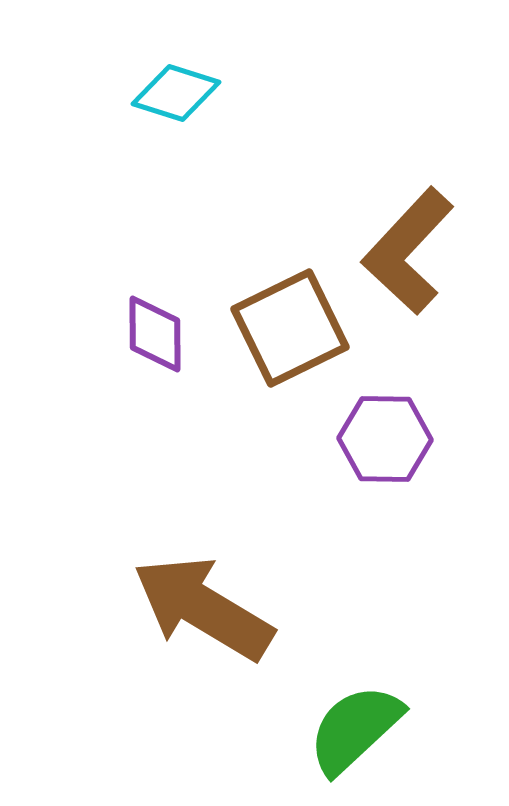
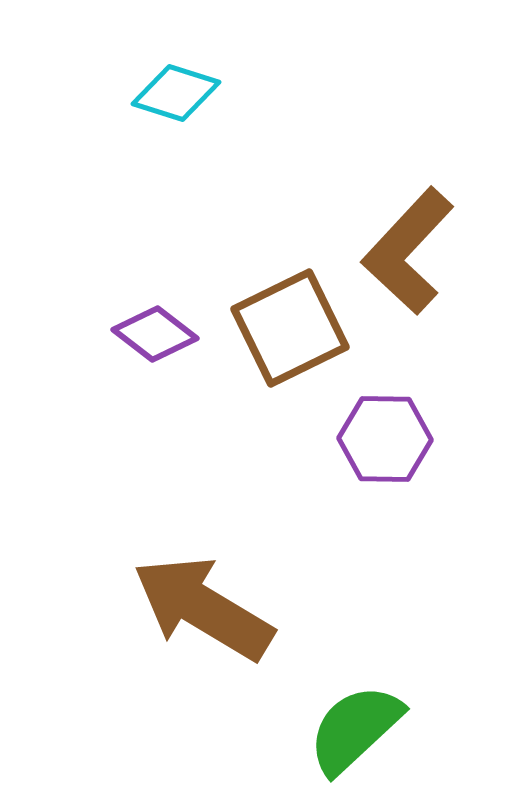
purple diamond: rotated 52 degrees counterclockwise
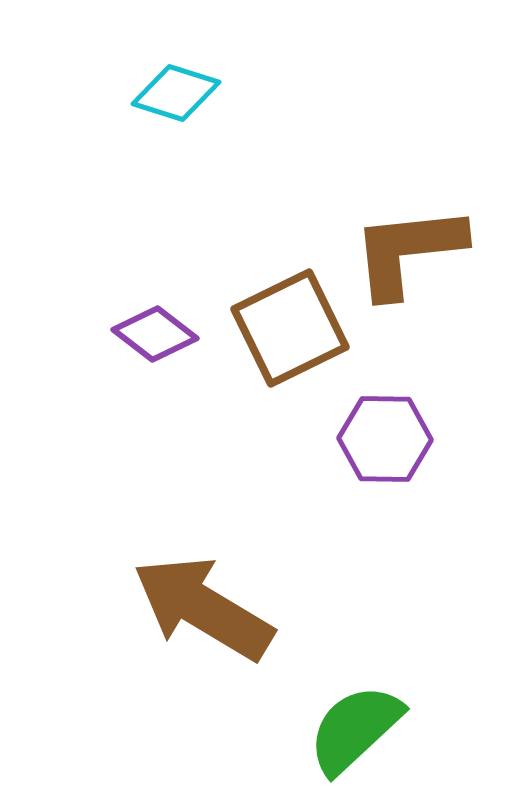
brown L-shape: rotated 41 degrees clockwise
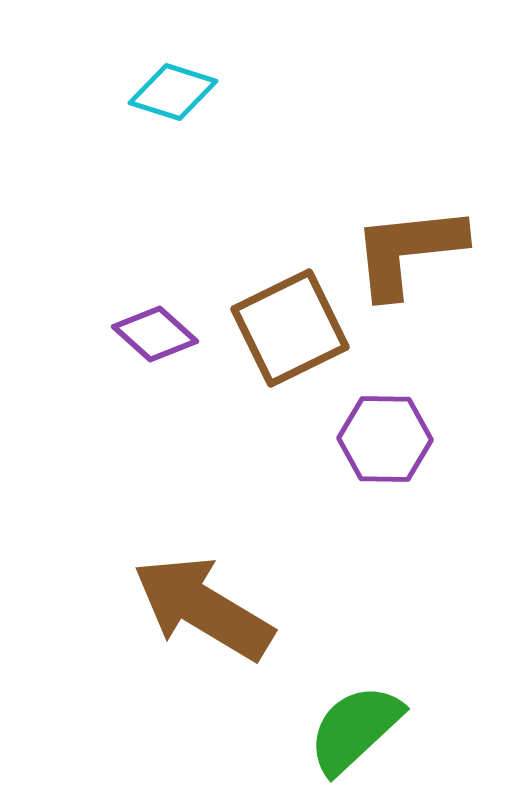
cyan diamond: moved 3 px left, 1 px up
purple diamond: rotated 4 degrees clockwise
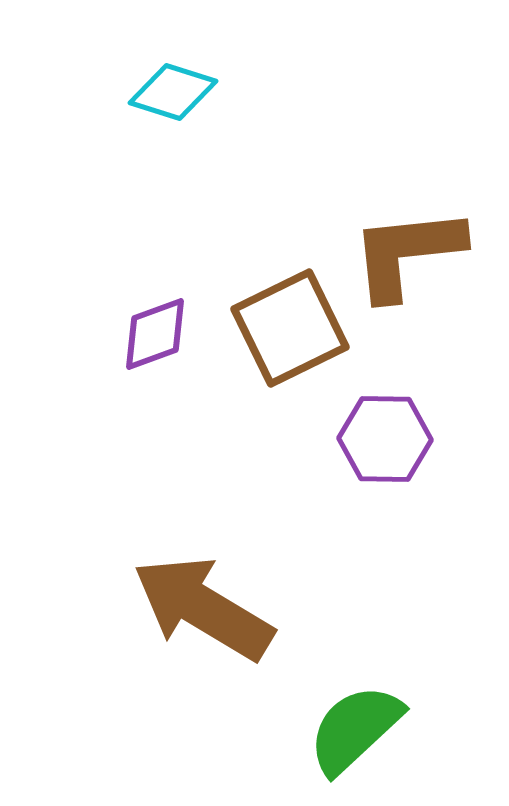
brown L-shape: moved 1 px left, 2 px down
purple diamond: rotated 62 degrees counterclockwise
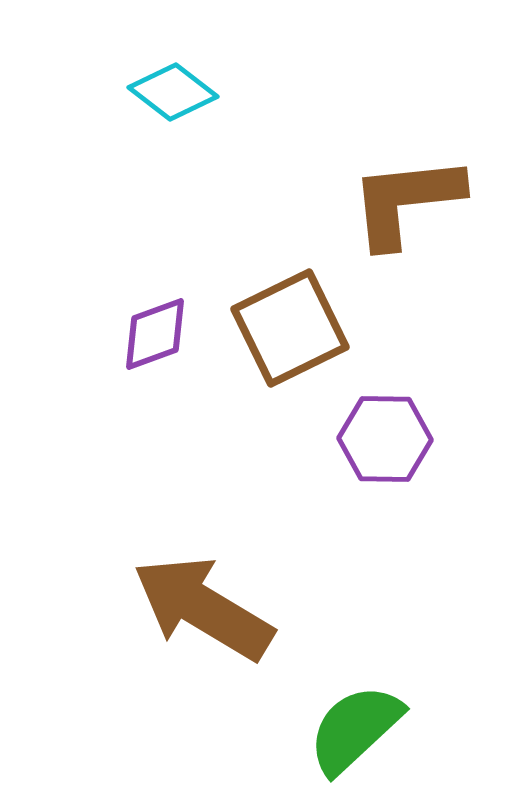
cyan diamond: rotated 20 degrees clockwise
brown L-shape: moved 1 px left, 52 px up
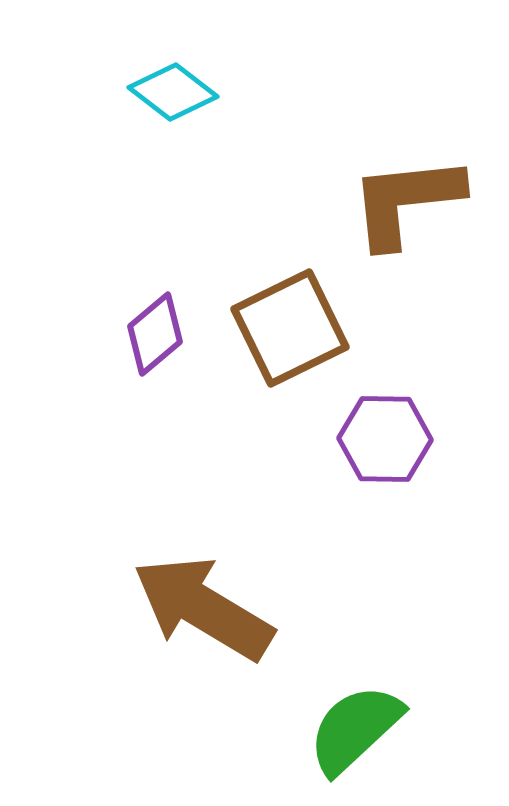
purple diamond: rotated 20 degrees counterclockwise
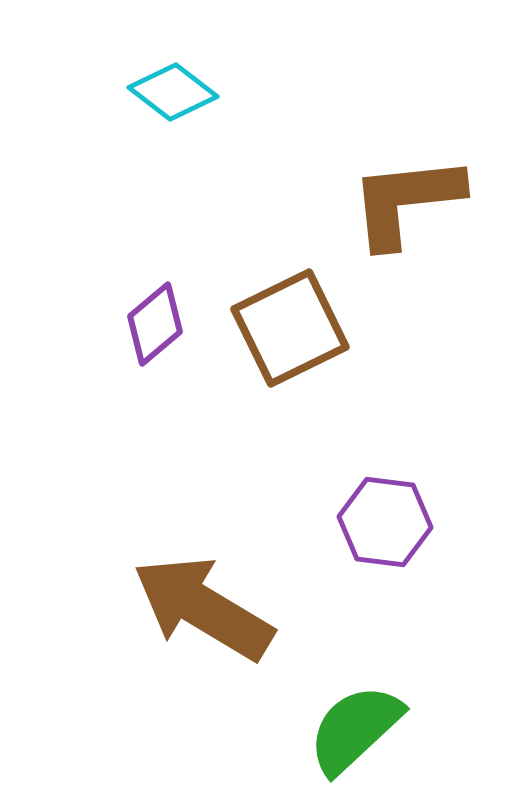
purple diamond: moved 10 px up
purple hexagon: moved 83 px down; rotated 6 degrees clockwise
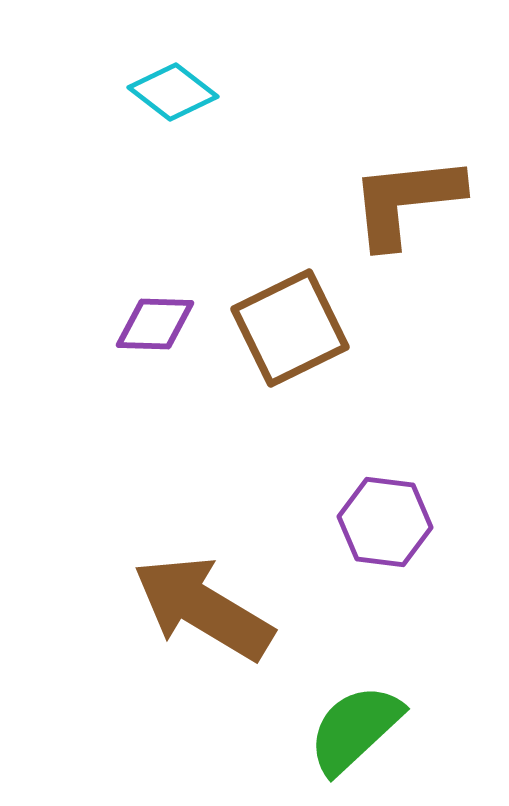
purple diamond: rotated 42 degrees clockwise
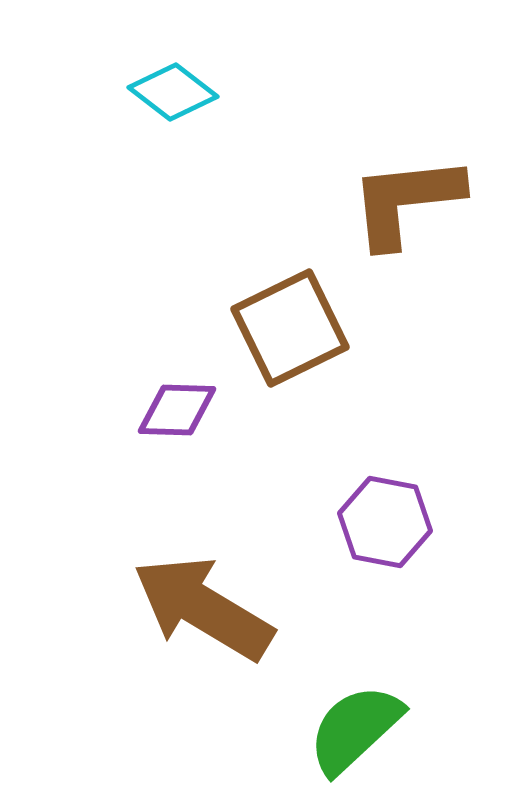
purple diamond: moved 22 px right, 86 px down
purple hexagon: rotated 4 degrees clockwise
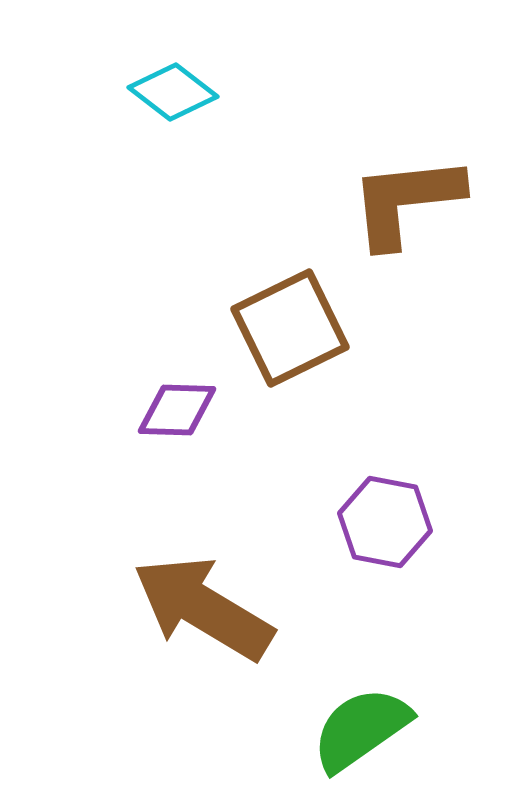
green semicircle: moved 6 px right; rotated 8 degrees clockwise
